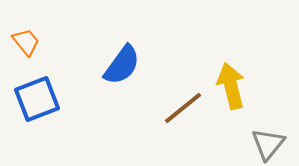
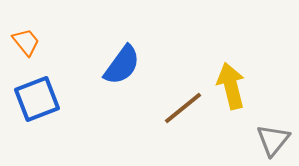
gray triangle: moved 5 px right, 4 px up
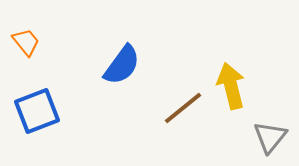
blue square: moved 12 px down
gray triangle: moved 3 px left, 3 px up
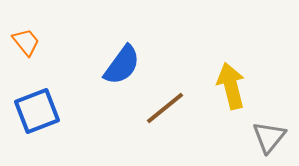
brown line: moved 18 px left
gray triangle: moved 1 px left
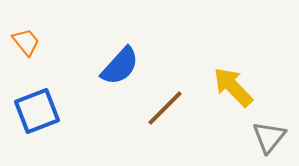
blue semicircle: moved 2 px left, 1 px down; rotated 6 degrees clockwise
yellow arrow: moved 2 px right, 1 px down; rotated 30 degrees counterclockwise
brown line: rotated 6 degrees counterclockwise
